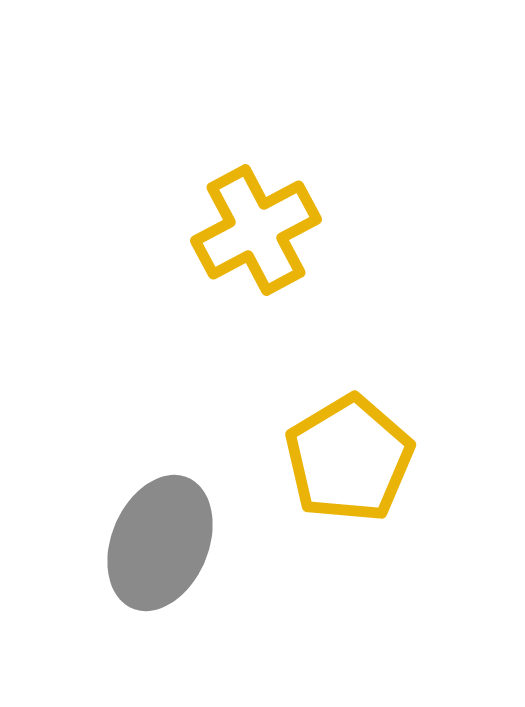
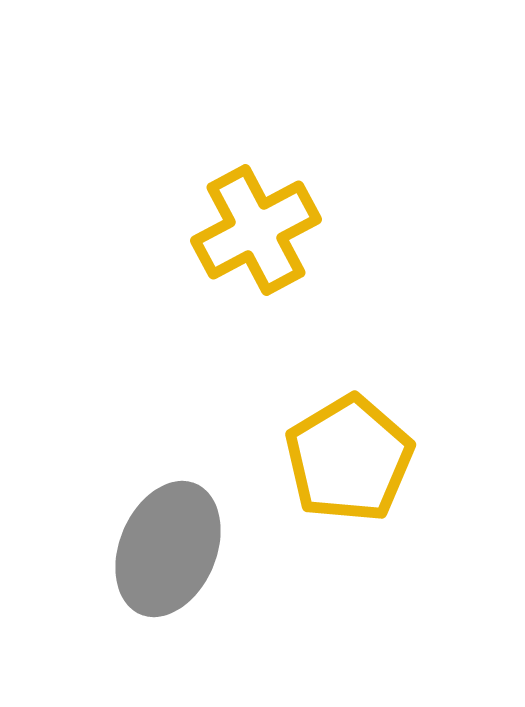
gray ellipse: moved 8 px right, 6 px down
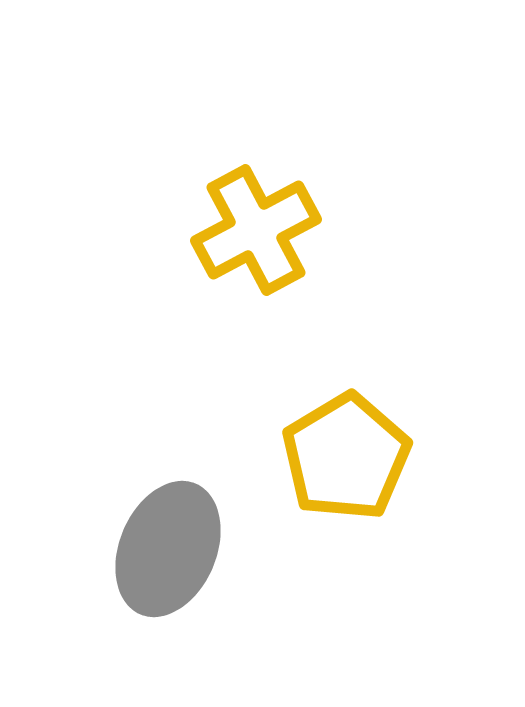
yellow pentagon: moved 3 px left, 2 px up
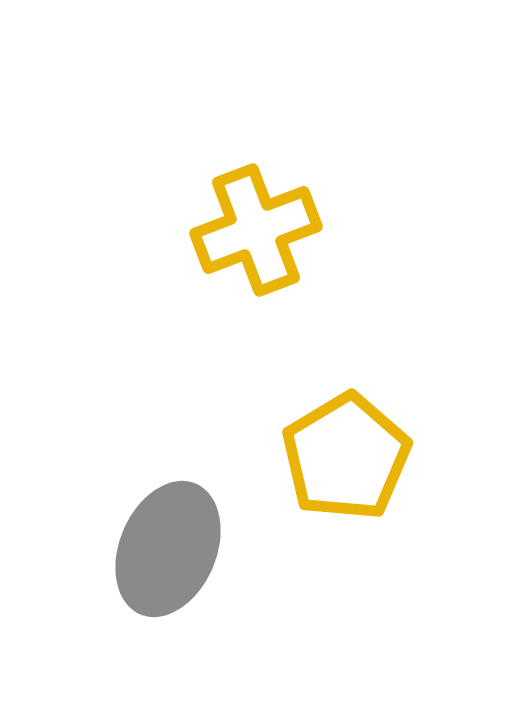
yellow cross: rotated 7 degrees clockwise
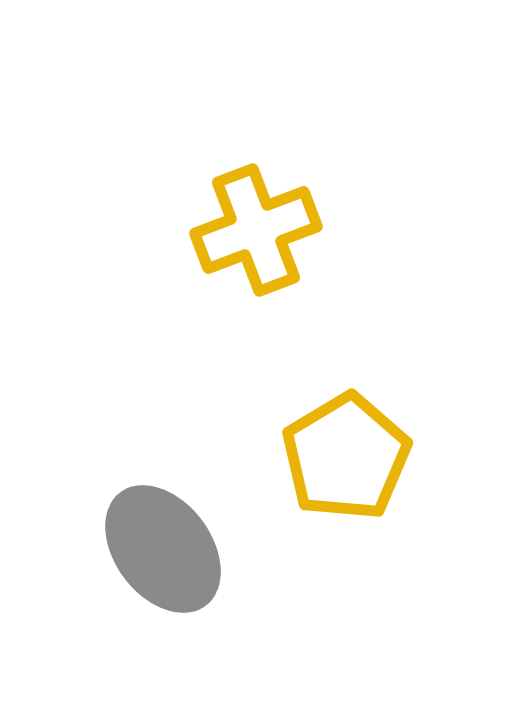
gray ellipse: moved 5 px left; rotated 60 degrees counterclockwise
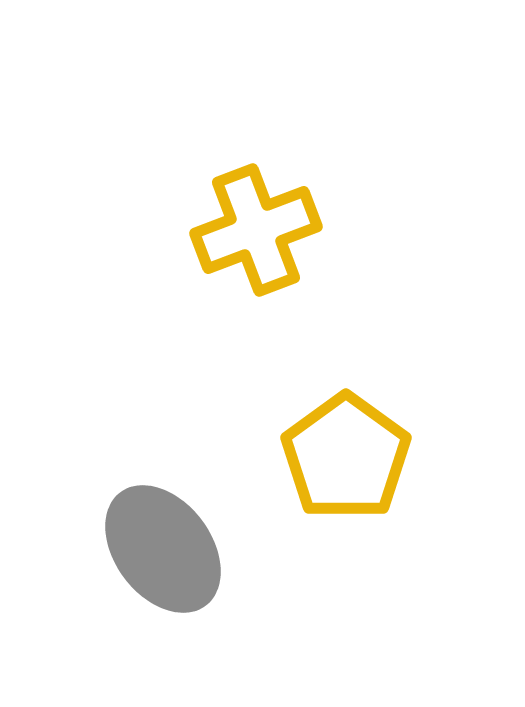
yellow pentagon: rotated 5 degrees counterclockwise
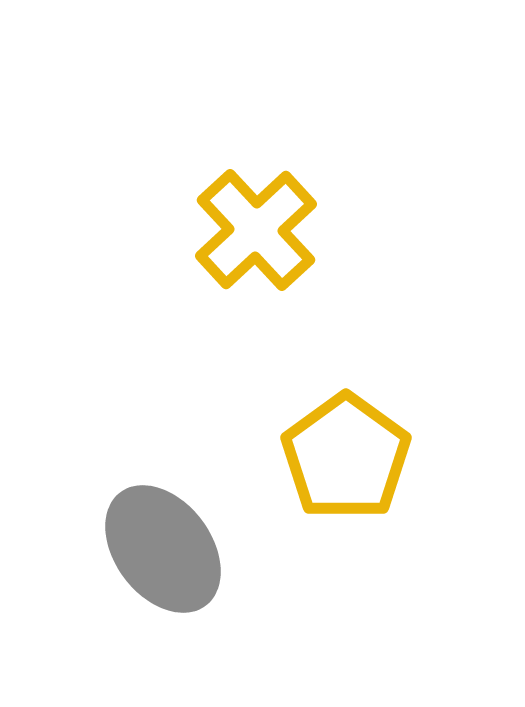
yellow cross: rotated 22 degrees counterclockwise
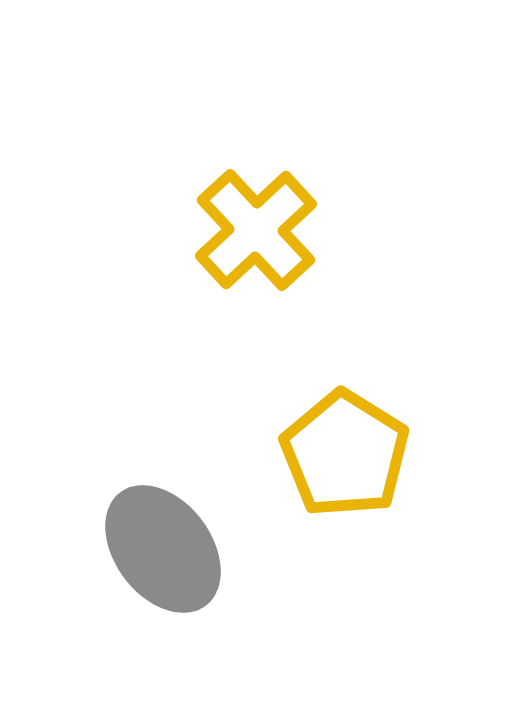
yellow pentagon: moved 1 px left, 3 px up; rotated 4 degrees counterclockwise
